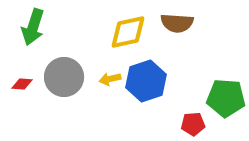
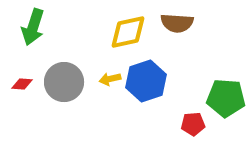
gray circle: moved 5 px down
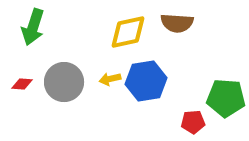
blue hexagon: rotated 9 degrees clockwise
red pentagon: moved 2 px up
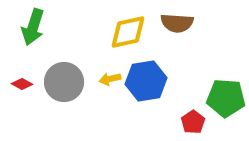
red diamond: rotated 25 degrees clockwise
red pentagon: rotated 30 degrees counterclockwise
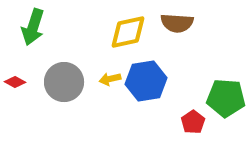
red diamond: moved 7 px left, 2 px up
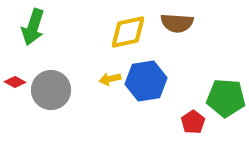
gray circle: moved 13 px left, 8 px down
